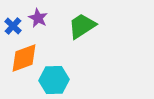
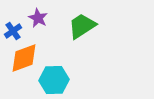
blue cross: moved 5 px down; rotated 12 degrees clockwise
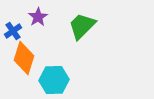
purple star: moved 1 px up; rotated 12 degrees clockwise
green trapezoid: rotated 12 degrees counterclockwise
orange diamond: rotated 52 degrees counterclockwise
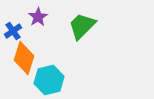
cyan hexagon: moved 5 px left; rotated 12 degrees counterclockwise
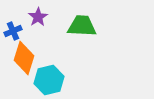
green trapezoid: rotated 48 degrees clockwise
blue cross: rotated 12 degrees clockwise
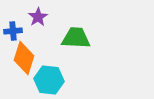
green trapezoid: moved 6 px left, 12 px down
blue cross: rotated 18 degrees clockwise
cyan hexagon: rotated 20 degrees clockwise
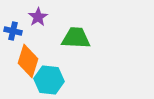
blue cross: rotated 18 degrees clockwise
orange diamond: moved 4 px right, 3 px down
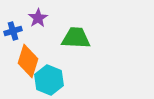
purple star: moved 1 px down
blue cross: rotated 30 degrees counterclockwise
cyan hexagon: rotated 16 degrees clockwise
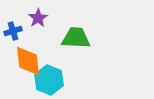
orange diamond: rotated 24 degrees counterclockwise
